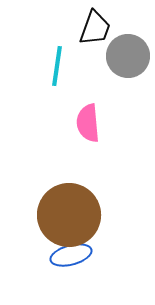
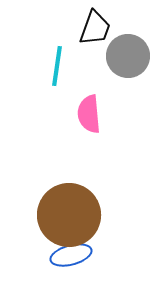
pink semicircle: moved 1 px right, 9 px up
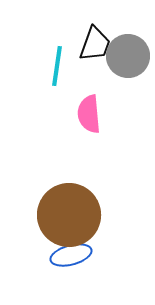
black trapezoid: moved 16 px down
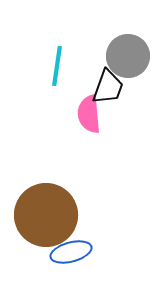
black trapezoid: moved 13 px right, 43 px down
brown circle: moved 23 px left
blue ellipse: moved 3 px up
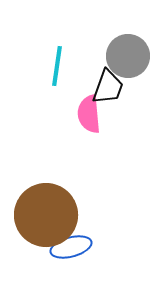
blue ellipse: moved 5 px up
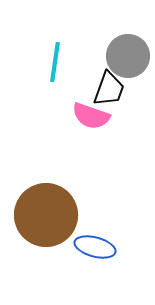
cyan line: moved 2 px left, 4 px up
black trapezoid: moved 1 px right, 2 px down
pink semicircle: moved 2 px right, 2 px down; rotated 66 degrees counterclockwise
blue ellipse: moved 24 px right; rotated 30 degrees clockwise
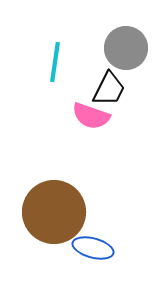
gray circle: moved 2 px left, 8 px up
black trapezoid: rotated 6 degrees clockwise
brown circle: moved 8 px right, 3 px up
blue ellipse: moved 2 px left, 1 px down
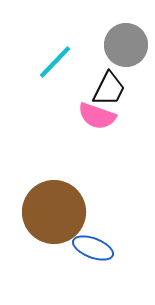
gray circle: moved 3 px up
cyan line: rotated 36 degrees clockwise
pink semicircle: moved 6 px right
blue ellipse: rotated 6 degrees clockwise
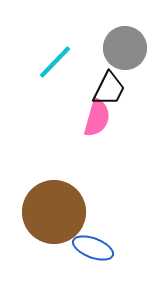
gray circle: moved 1 px left, 3 px down
pink semicircle: moved 2 px down; rotated 93 degrees counterclockwise
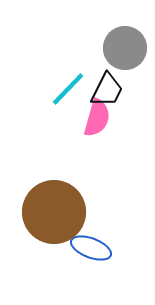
cyan line: moved 13 px right, 27 px down
black trapezoid: moved 2 px left, 1 px down
blue ellipse: moved 2 px left
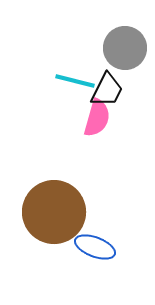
cyan line: moved 7 px right, 8 px up; rotated 60 degrees clockwise
blue ellipse: moved 4 px right, 1 px up
